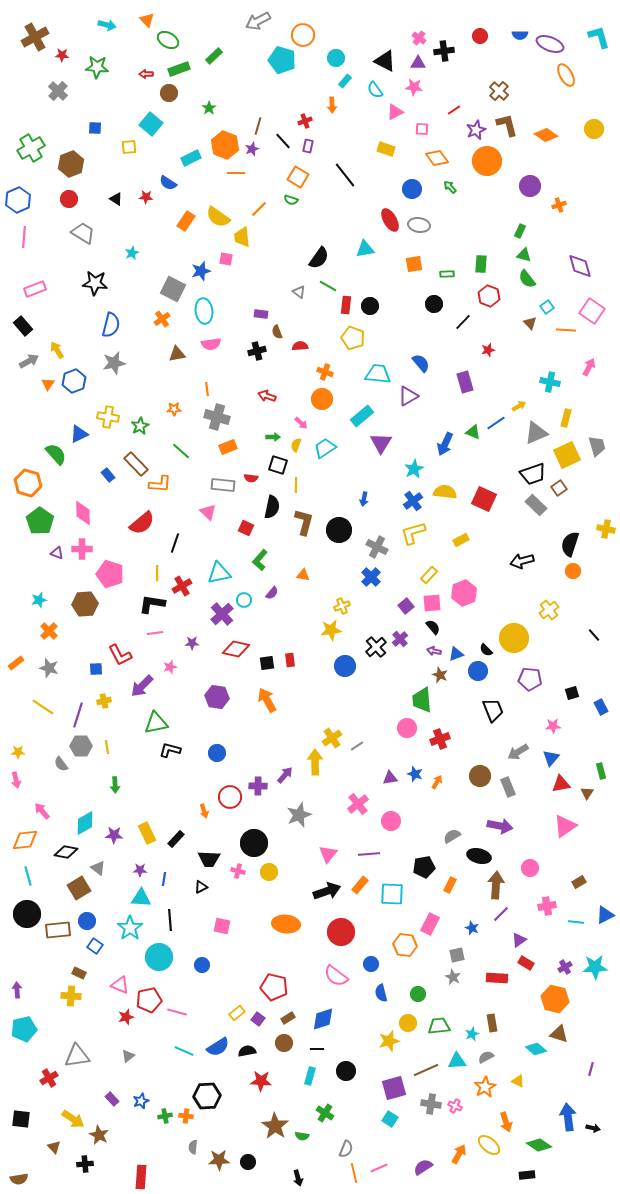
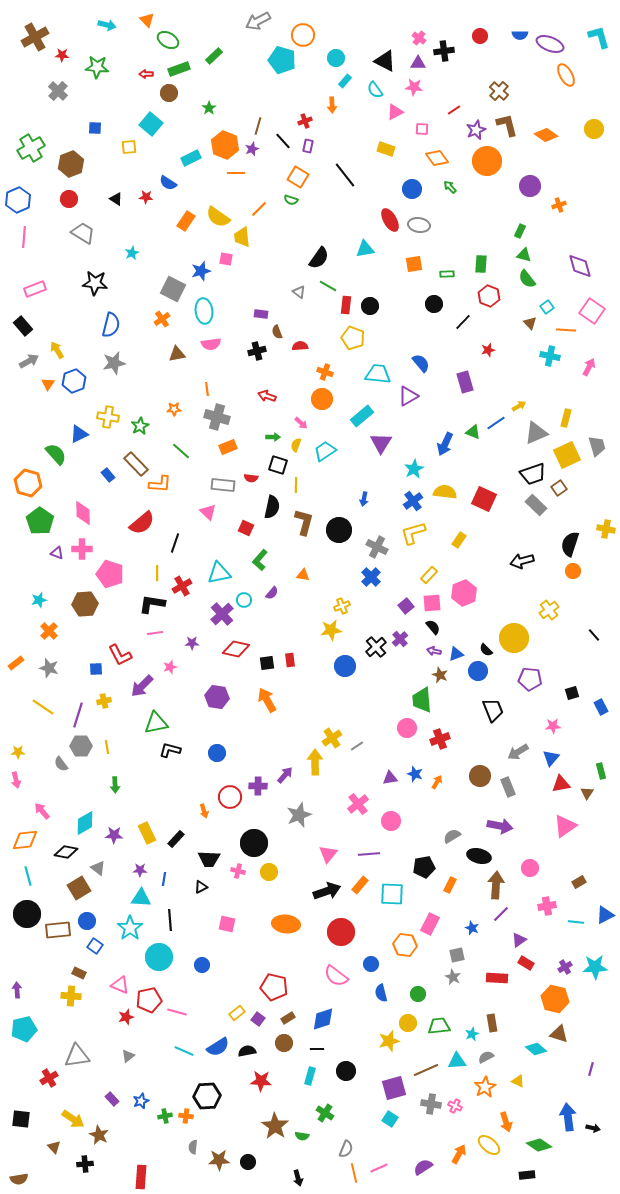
cyan cross at (550, 382): moved 26 px up
cyan trapezoid at (325, 448): moved 3 px down
yellow rectangle at (461, 540): moved 2 px left; rotated 28 degrees counterclockwise
pink square at (222, 926): moved 5 px right, 2 px up
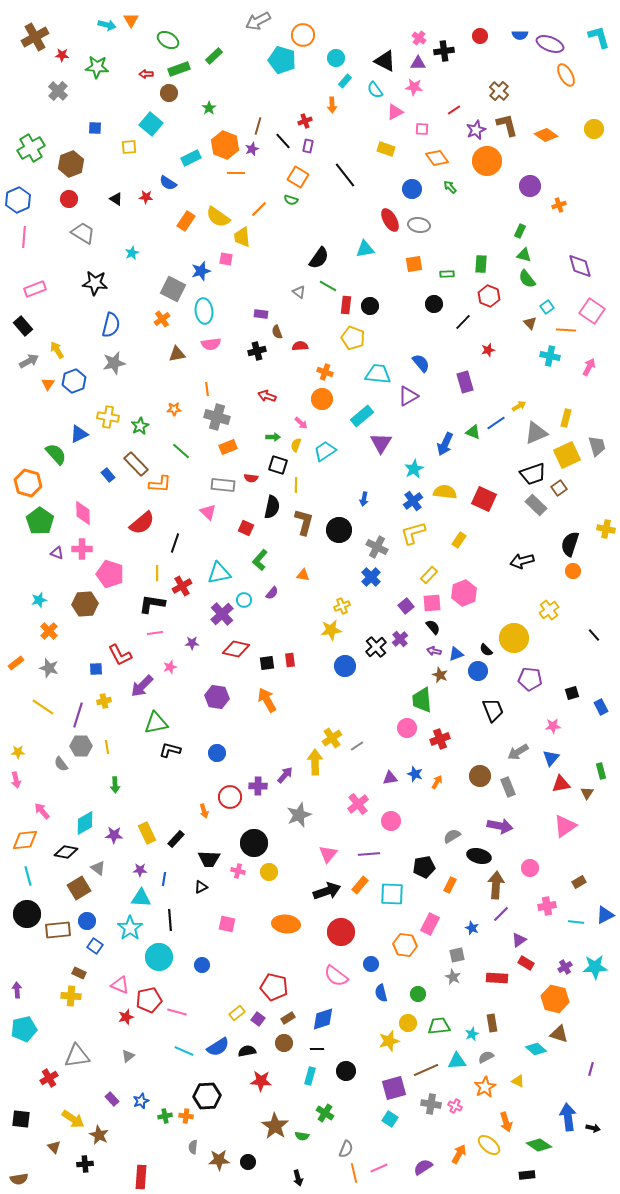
orange triangle at (147, 20): moved 16 px left; rotated 14 degrees clockwise
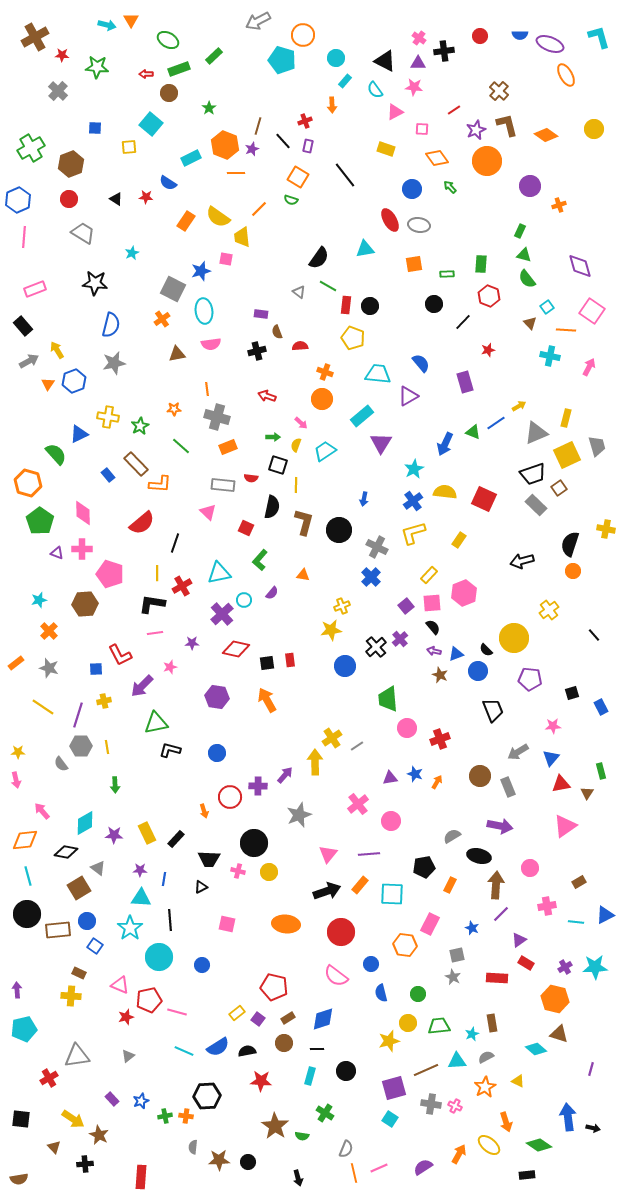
green line at (181, 451): moved 5 px up
green trapezoid at (422, 700): moved 34 px left, 1 px up
